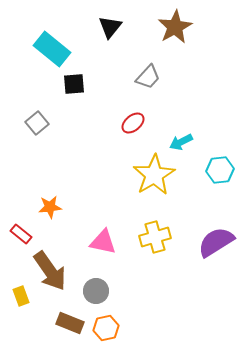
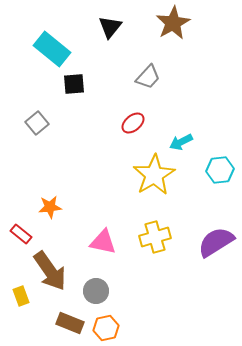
brown star: moved 2 px left, 4 px up
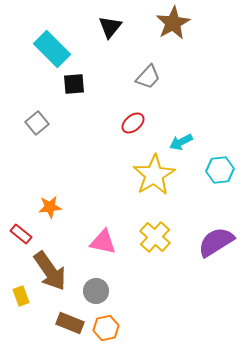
cyan rectangle: rotated 6 degrees clockwise
yellow cross: rotated 32 degrees counterclockwise
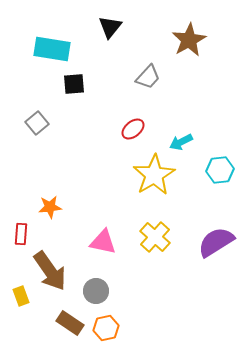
brown star: moved 16 px right, 17 px down
cyan rectangle: rotated 36 degrees counterclockwise
red ellipse: moved 6 px down
red rectangle: rotated 55 degrees clockwise
brown rectangle: rotated 12 degrees clockwise
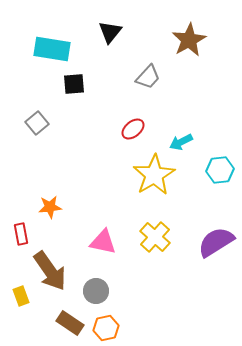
black triangle: moved 5 px down
red rectangle: rotated 15 degrees counterclockwise
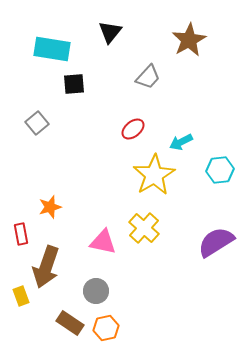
orange star: rotated 10 degrees counterclockwise
yellow cross: moved 11 px left, 9 px up
brown arrow: moved 4 px left, 4 px up; rotated 54 degrees clockwise
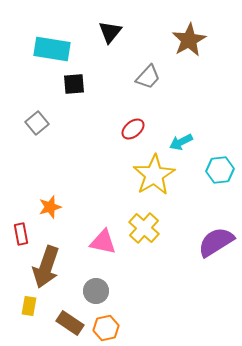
yellow rectangle: moved 8 px right, 10 px down; rotated 30 degrees clockwise
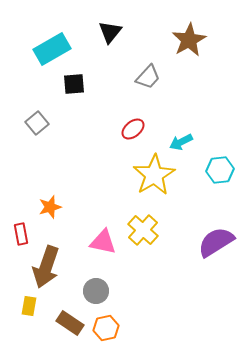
cyan rectangle: rotated 39 degrees counterclockwise
yellow cross: moved 1 px left, 2 px down
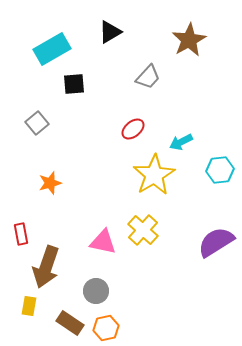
black triangle: rotated 20 degrees clockwise
orange star: moved 24 px up
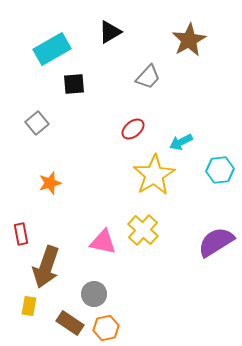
gray circle: moved 2 px left, 3 px down
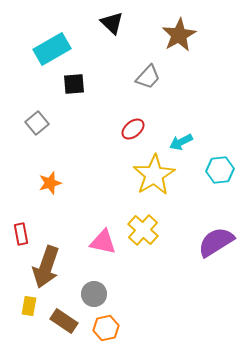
black triangle: moved 2 px right, 9 px up; rotated 45 degrees counterclockwise
brown star: moved 10 px left, 5 px up
brown rectangle: moved 6 px left, 2 px up
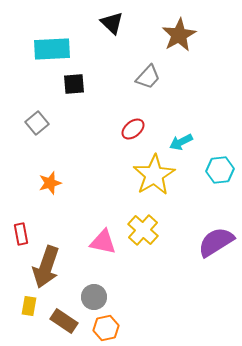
cyan rectangle: rotated 27 degrees clockwise
gray circle: moved 3 px down
